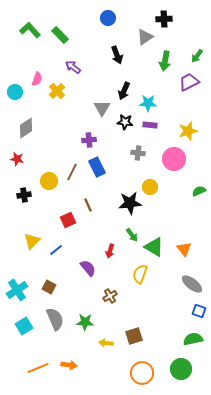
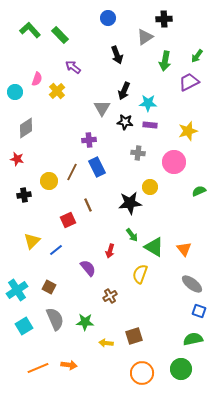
pink circle at (174, 159): moved 3 px down
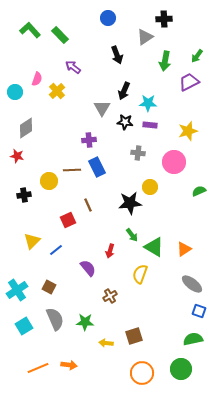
red star at (17, 159): moved 3 px up
brown line at (72, 172): moved 2 px up; rotated 60 degrees clockwise
orange triangle at (184, 249): rotated 35 degrees clockwise
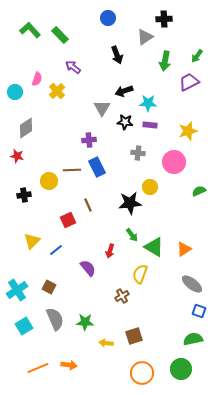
black arrow at (124, 91): rotated 48 degrees clockwise
brown cross at (110, 296): moved 12 px right
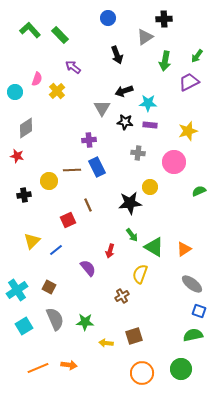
green semicircle at (193, 339): moved 4 px up
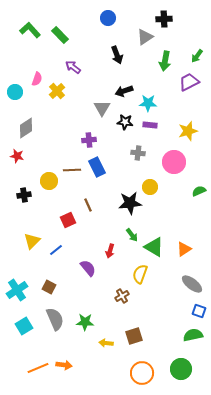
orange arrow at (69, 365): moved 5 px left
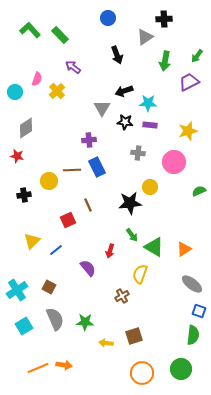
green semicircle at (193, 335): rotated 108 degrees clockwise
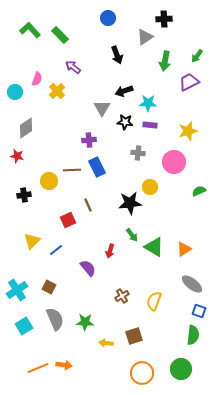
yellow semicircle at (140, 274): moved 14 px right, 27 px down
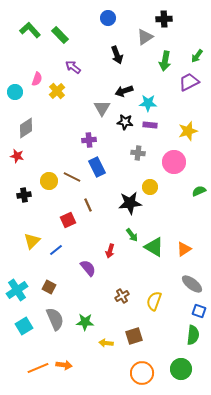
brown line at (72, 170): moved 7 px down; rotated 30 degrees clockwise
